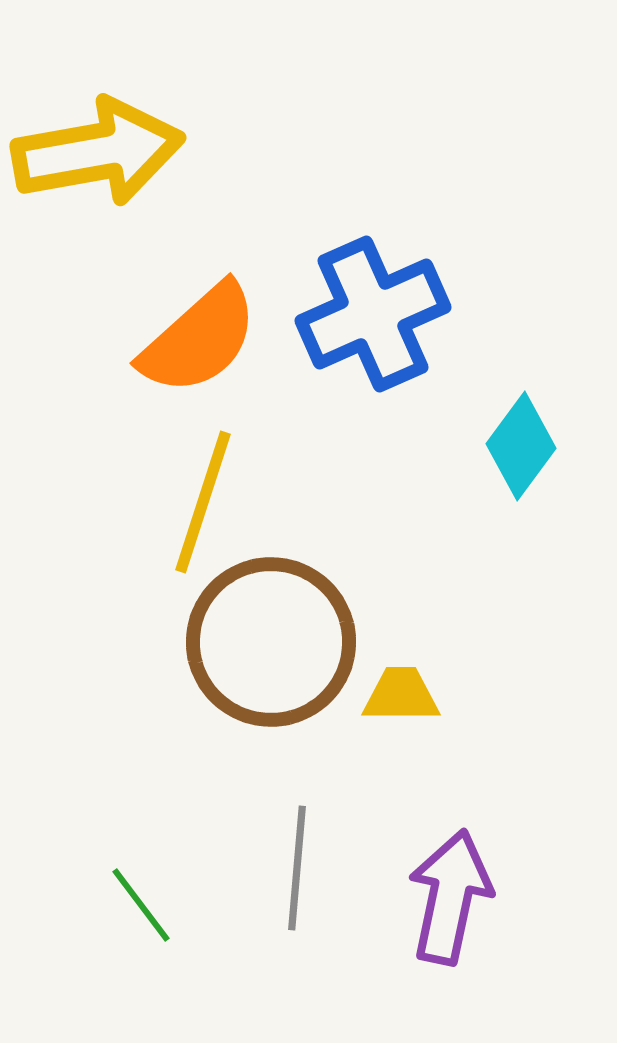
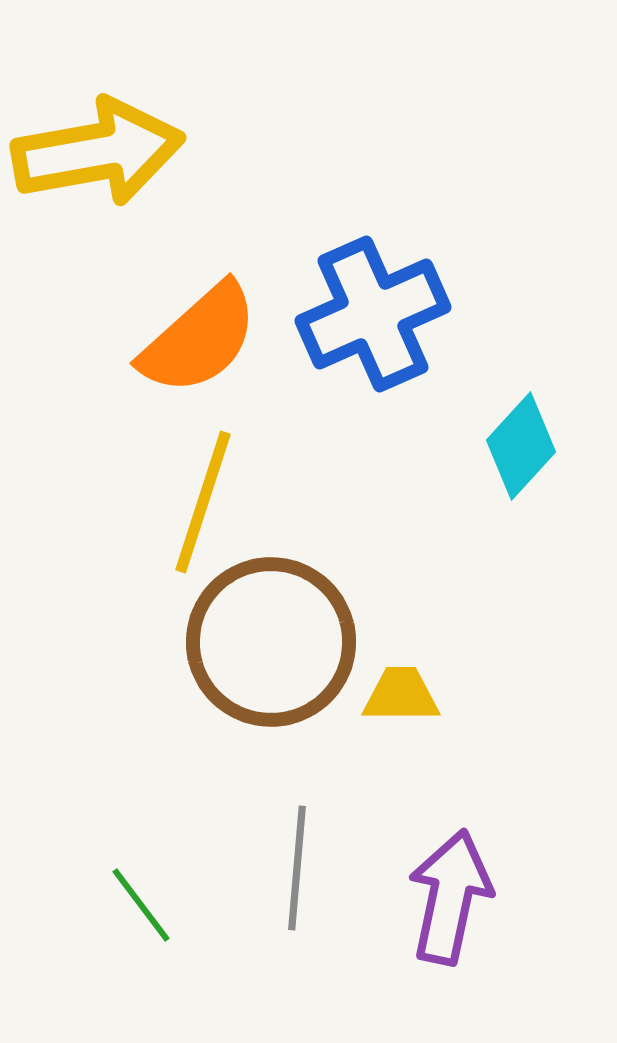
cyan diamond: rotated 6 degrees clockwise
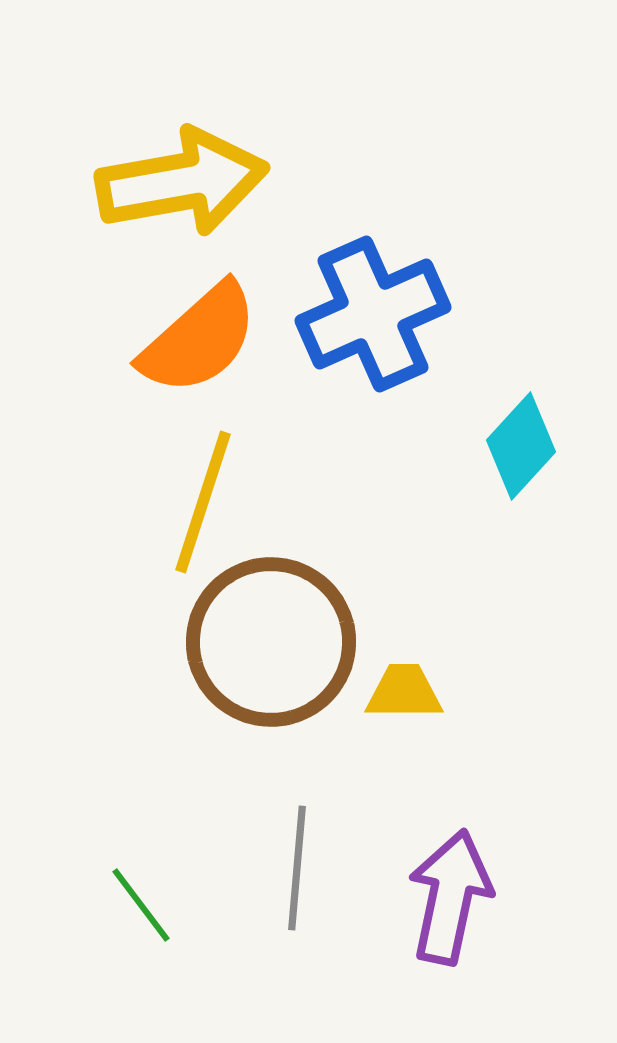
yellow arrow: moved 84 px right, 30 px down
yellow trapezoid: moved 3 px right, 3 px up
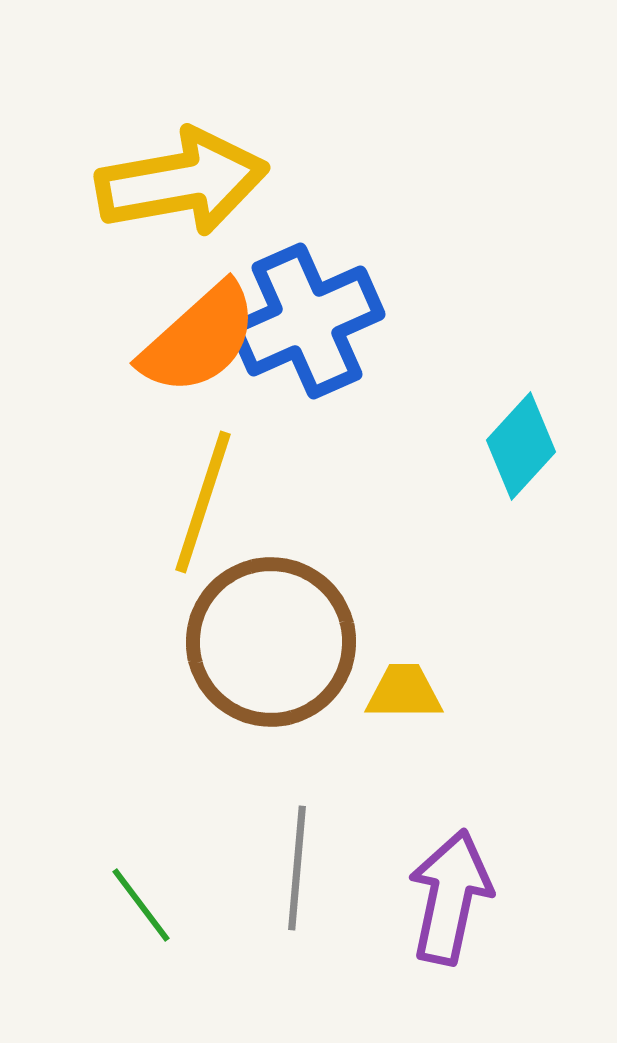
blue cross: moved 66 px left, 7 px down
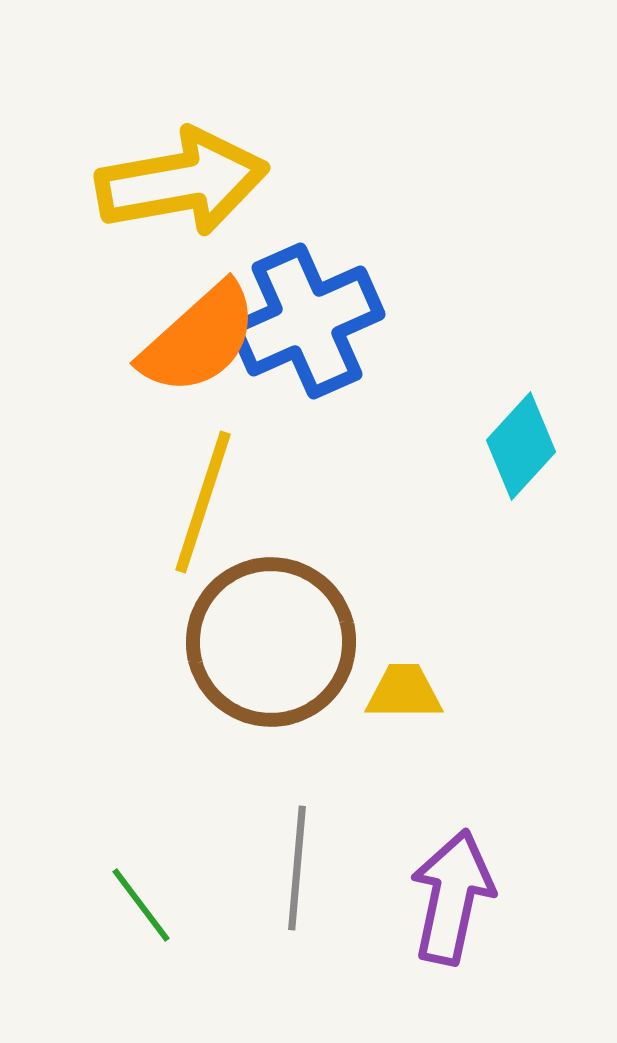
purple arrow: moved 2 px right
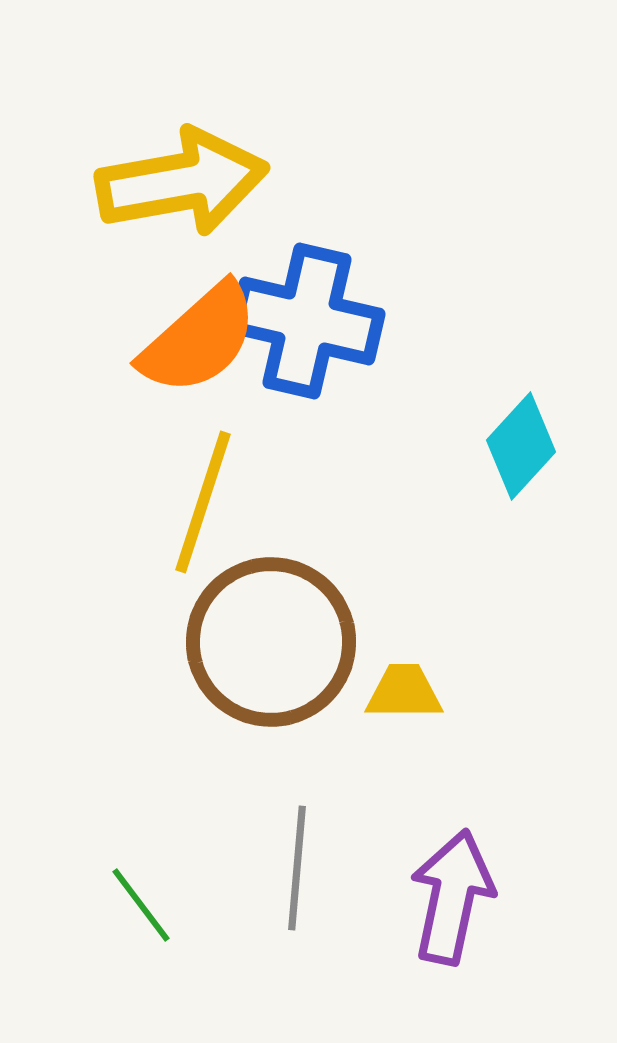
blue cross: rotated 37 degrees clockwise
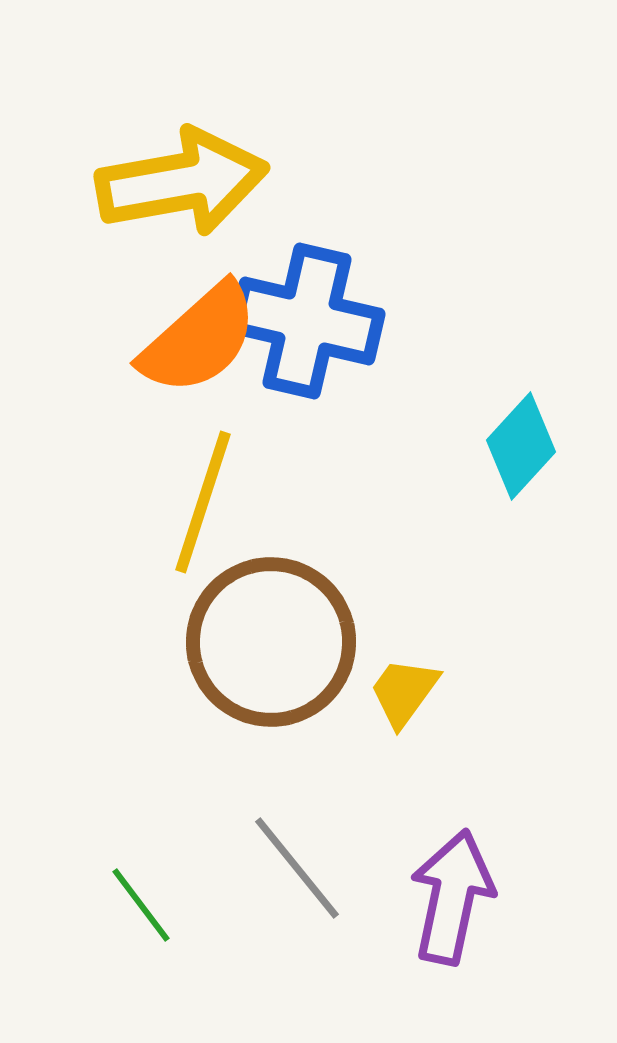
yellow trapezoid: rotated 54 degrees counterclockwise
gray line: rotated 44 degrees counterclockwise
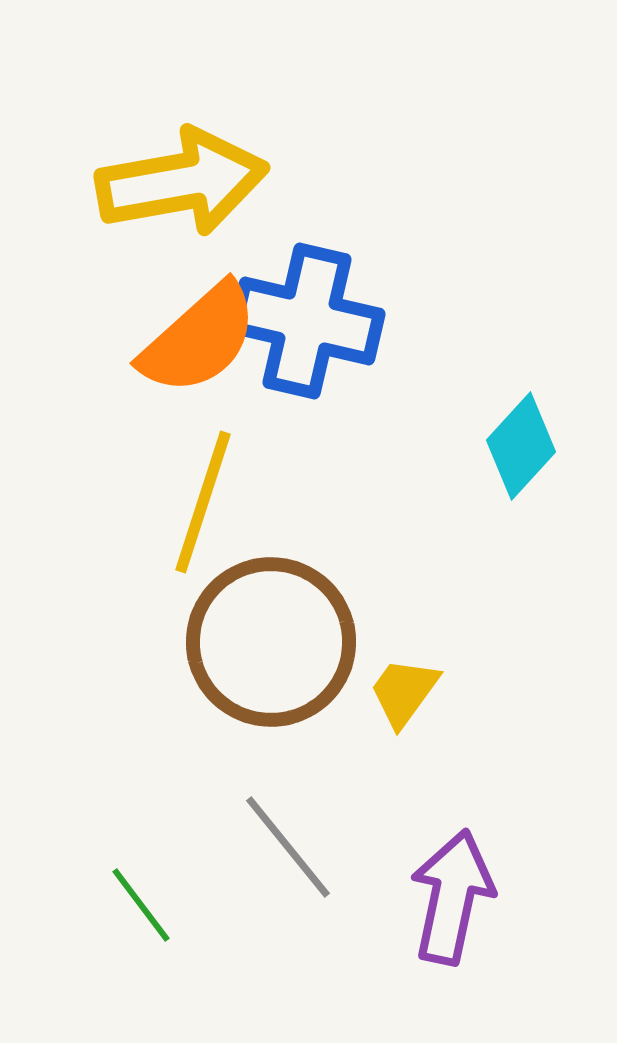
gray line: moved 9 px left, 21 px up
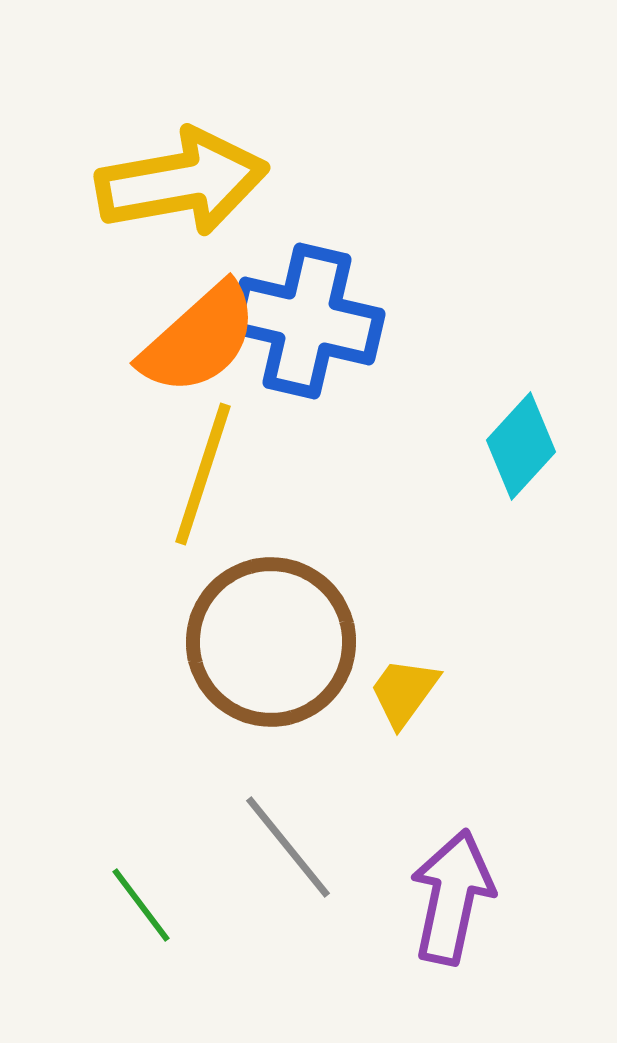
yellow line: moved 28 px up
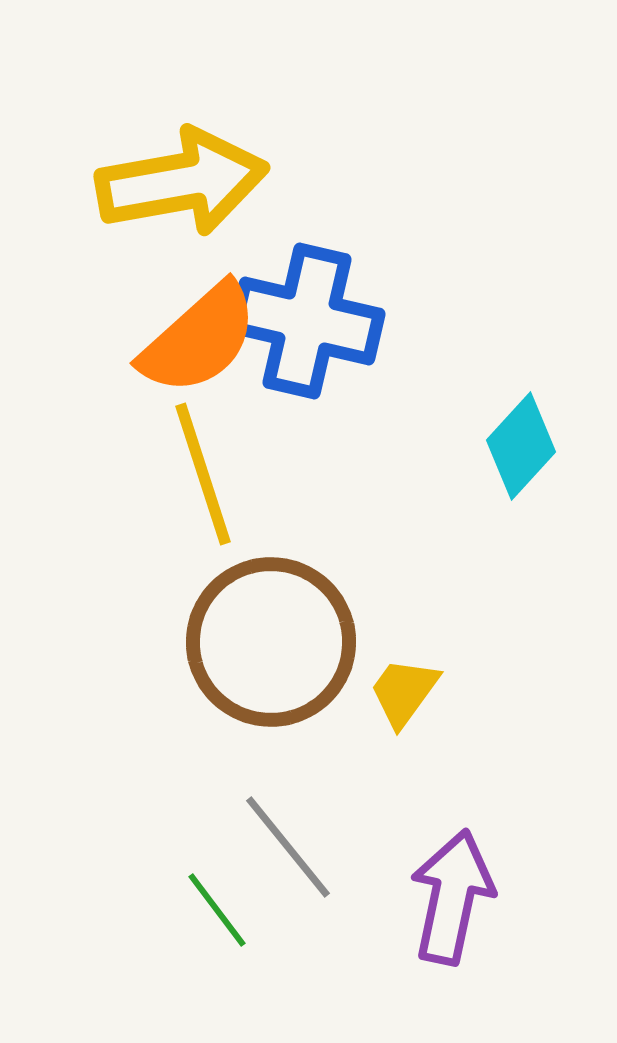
yellow line: rotated 36 degrees counterclockwise
green line: moved 76 px right, 5 px down
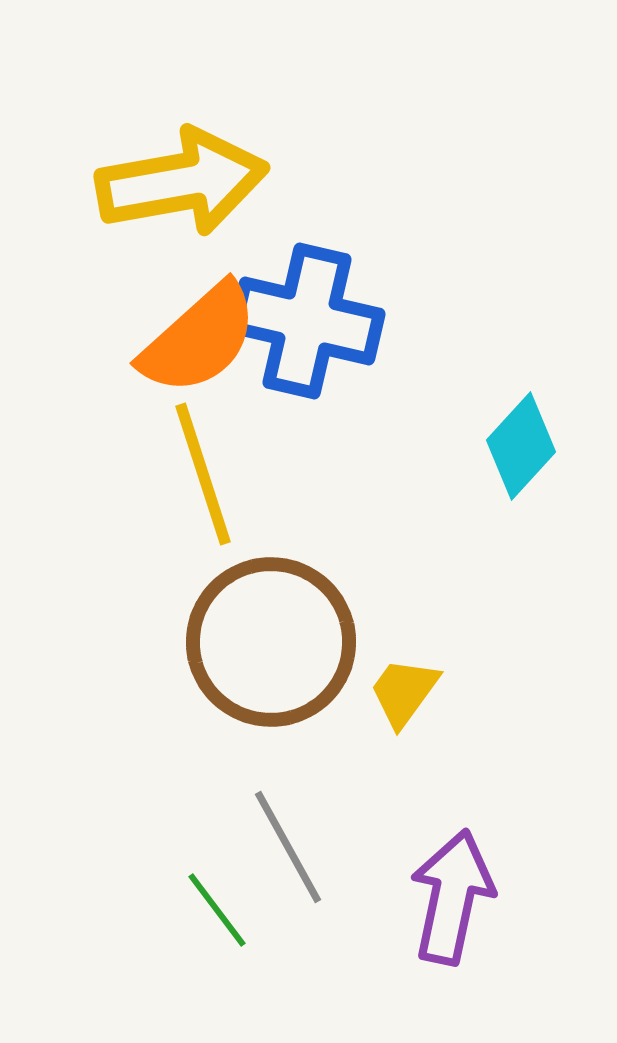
gray line: rotated 10 degrees clockwise
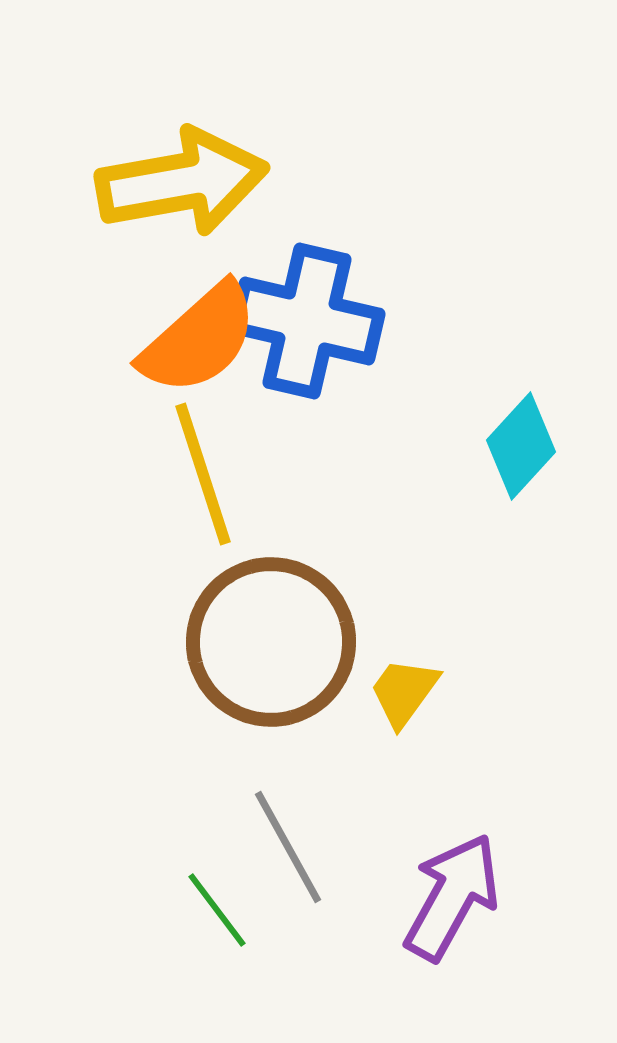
purple arrow: rotated 17 degrees clockwise
